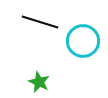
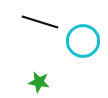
green star: rotated 15 degrees counterclockwise
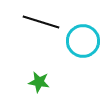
black line: moved 1 px right
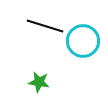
black line: moved 4 px right, 4 px down
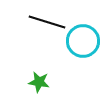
black line: moved 2 px right, 4 px up
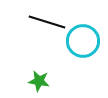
green star: moved 1 px up
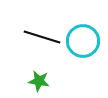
black line: moved 5 px left, 15 px down
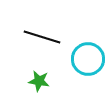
cyan circle: moved 5 px right, 18 px down
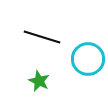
green star: rotated 15 degrees clockwise
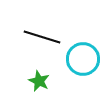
cyan circle: moved 5 px left
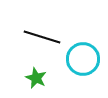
green star: moved 3 px left, 3 px up
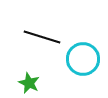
green star: moved 7 px left, 5 px down
